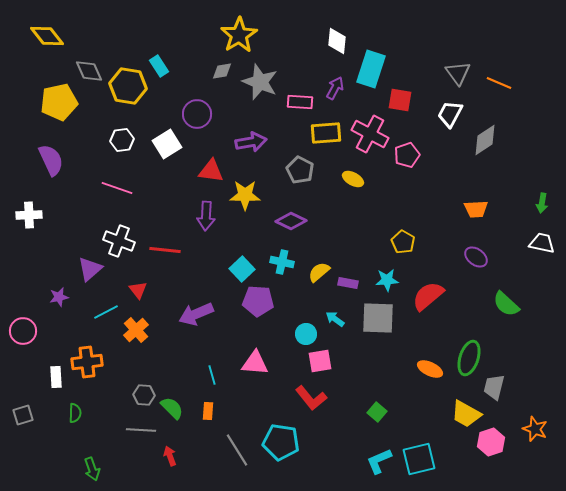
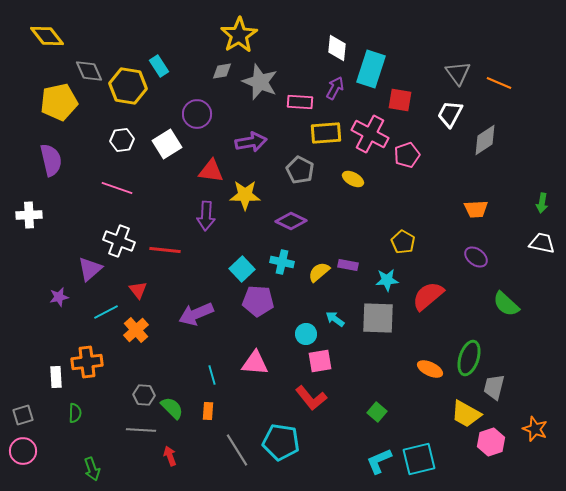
white diamond at (337, 41): moved 7 px down
purple semicircle at (51, 160): rotated 12 degrees clockwise
purple rectangle at (348, 283): moved 18 px up
pink circle at (23, 331): moved 120 px down
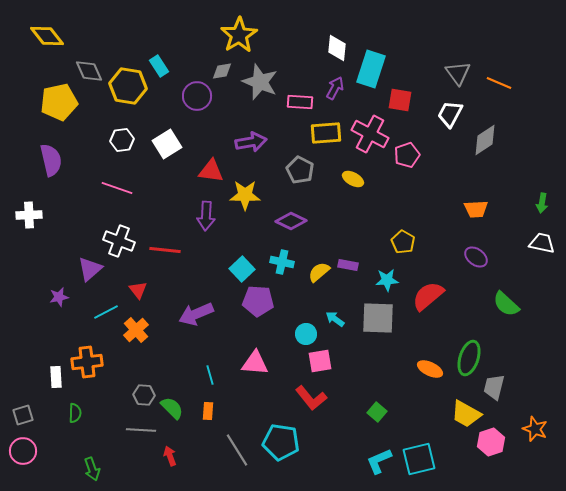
purple circle at (197, 114): moved 18 px up
cyan line at (212, 375): moved 2 px left
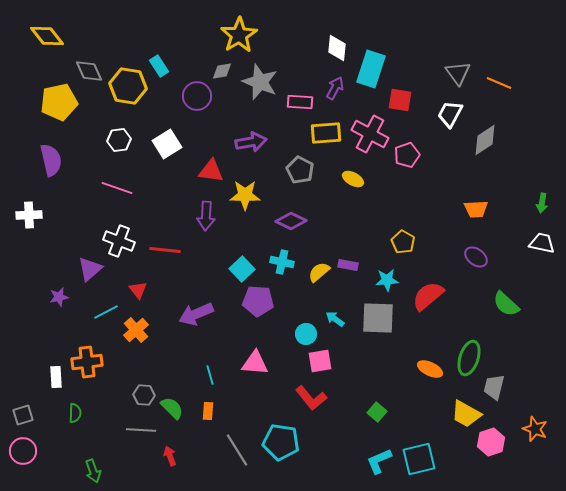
white hexagon at (122, 140): moved 3 px left
green arrow at (92, 469): moved 1 px right, 2 px down
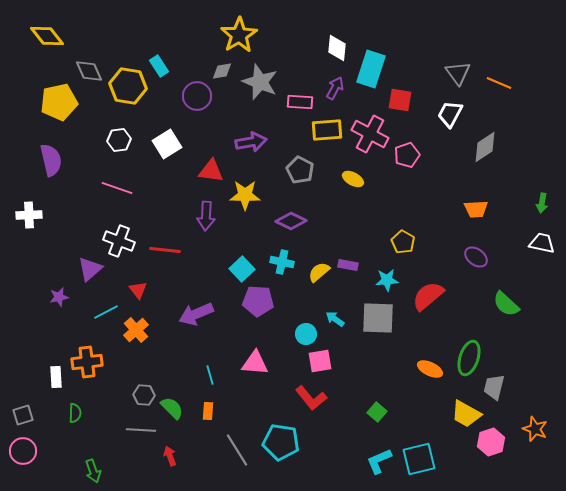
yellow rectangle at (326, 133): moved 1 px right, 3 px up
gray diamond at (485, 140): moved 7 px down
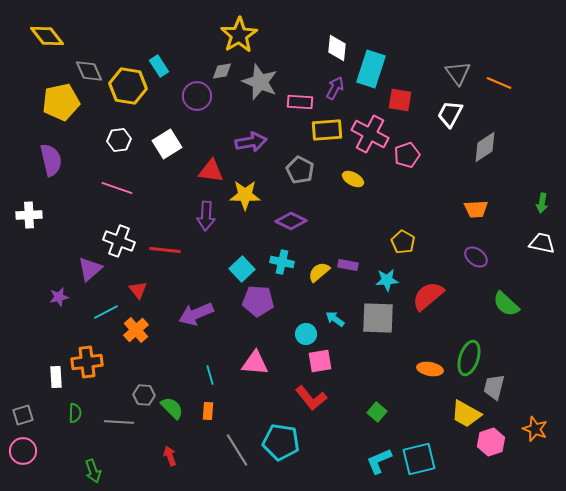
yellow pentagon at (59, 102): moved 2 px right
orange ellipse at (430, 369): rotated 15 degrees counterclockwise
gray line at (141, 430): moved 22 px left, 8 px up
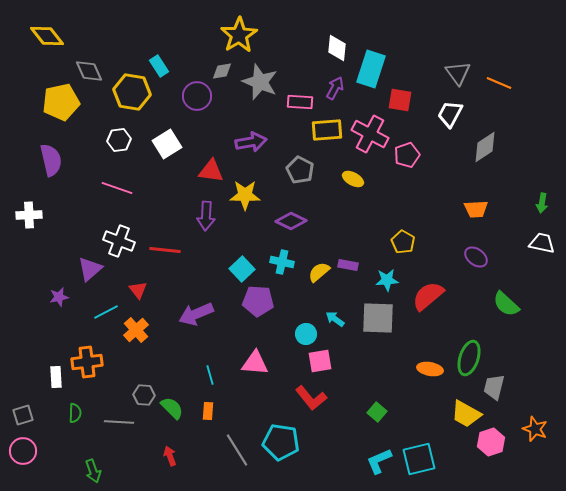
yellow hexagon at (128, 86): moved 4 px right, 6 px down
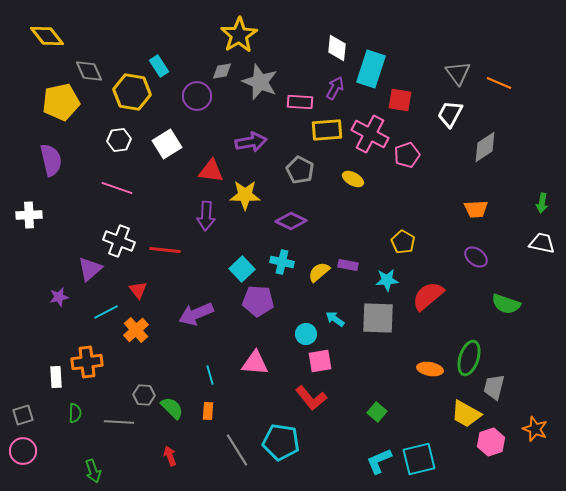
green semicircle at (506, 304): rotated 24 degrees counterclockwise
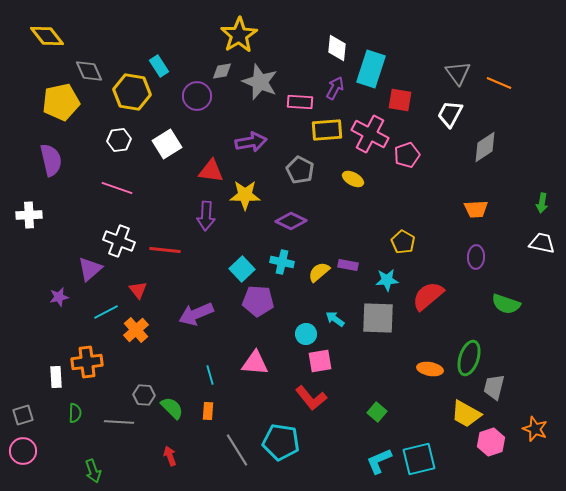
purple ellipse at (476, 257): rotated 55 degrees clockwise
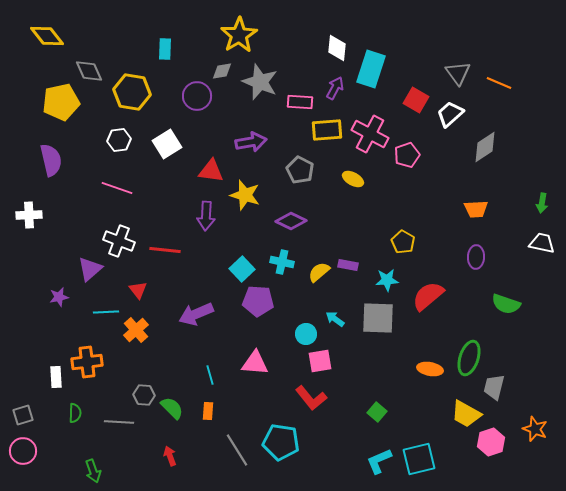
cyan rectangle at (159, 66): moved 6 px right, 17 px up; rotated 35 degrees clockwise
red square at (400, 100): moved 16 px right; rotated 20 degrees clockwise
white trapezoid at (450, 114): rotated 20 degrees clockwise
yellow star at (245, 195): rotated 16 degrees clockwise
cyan line at (106, 312): rotated 25 degrees clockwise
